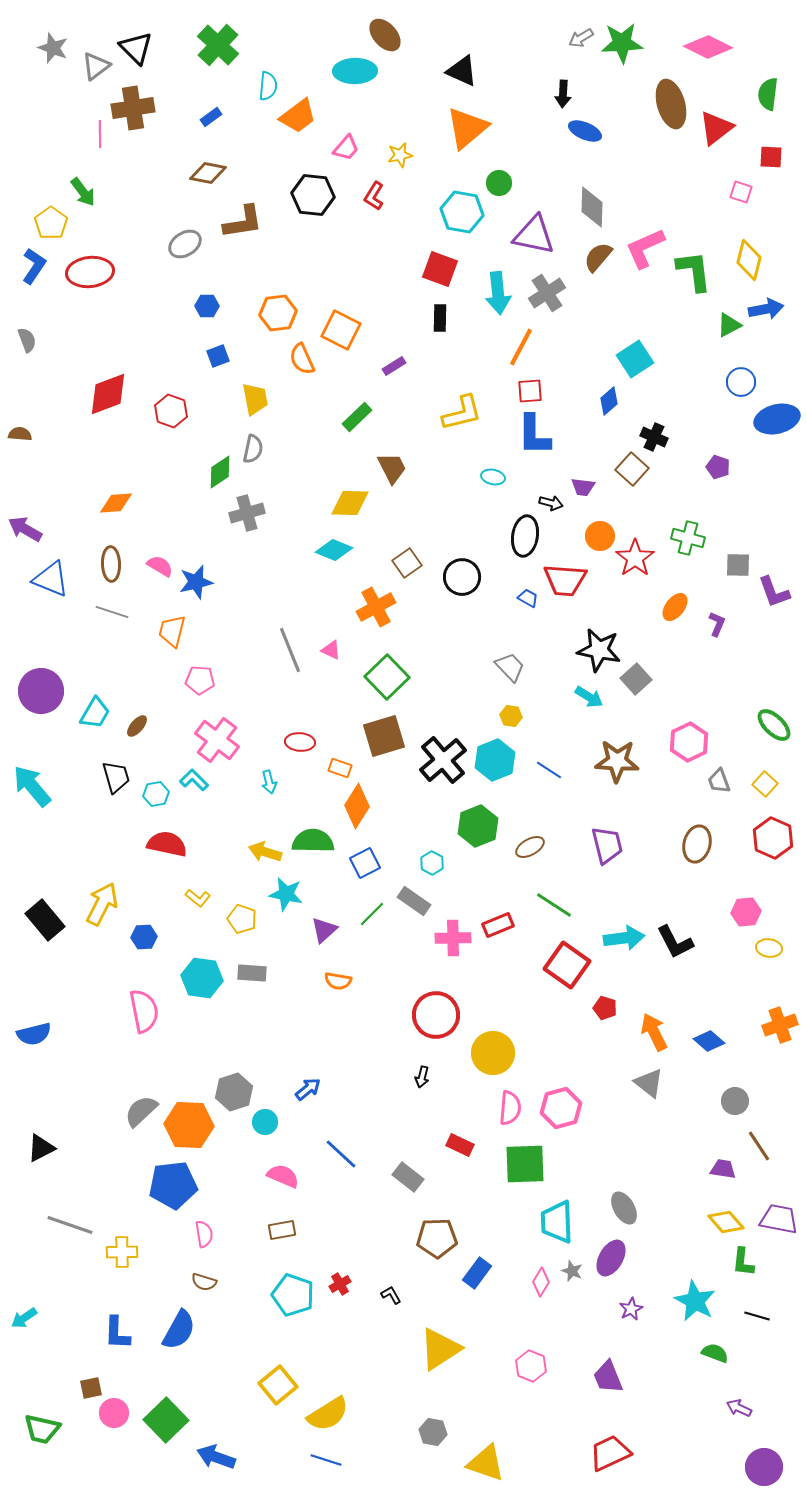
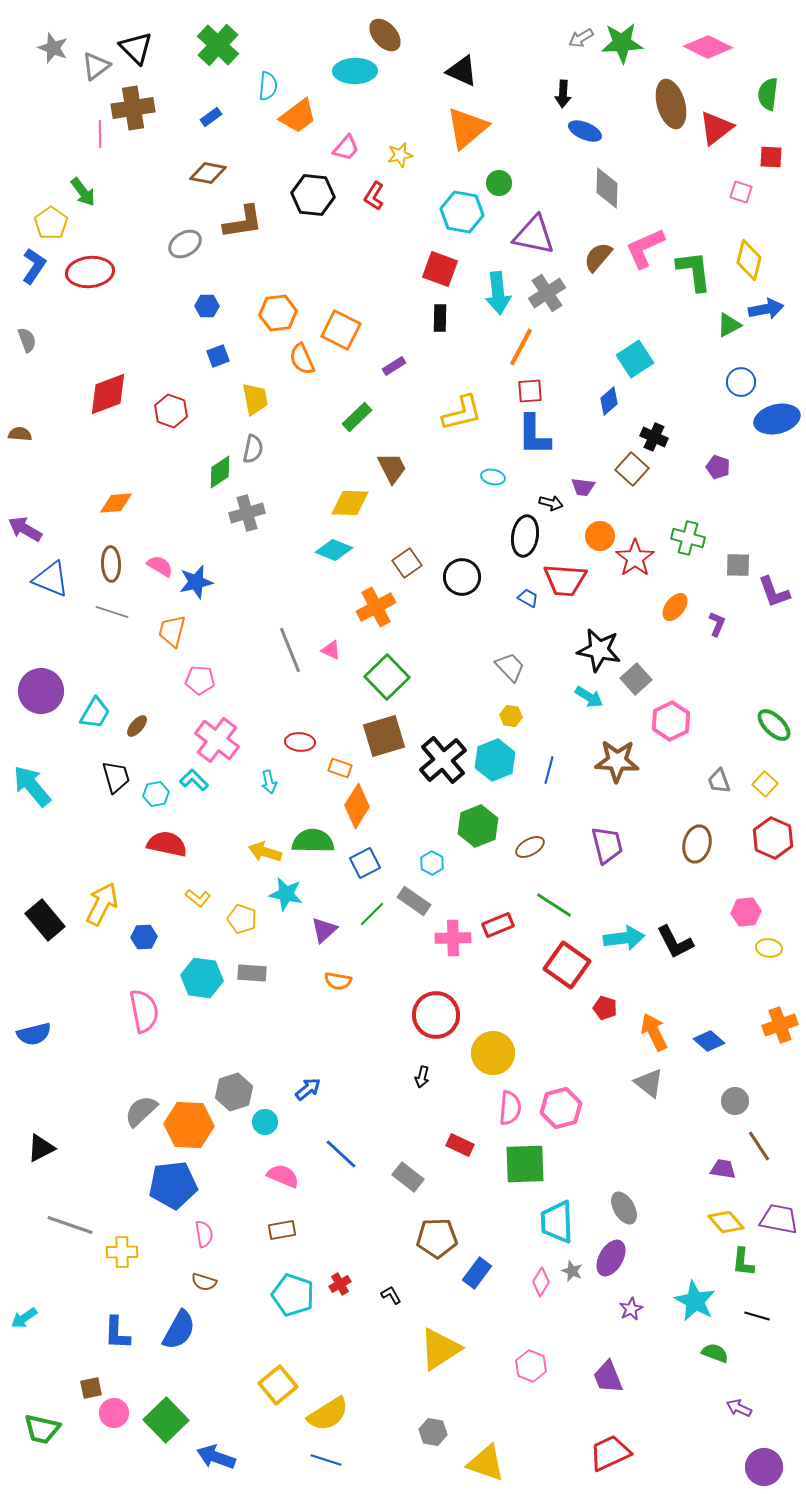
gray diamond at (592, 207): moved 15 px right, 19 px up
pink hexagon at (689, 742): moved 18 px left, 21 px up
blue line at (549, 770): rotated 72 degrees clockwise
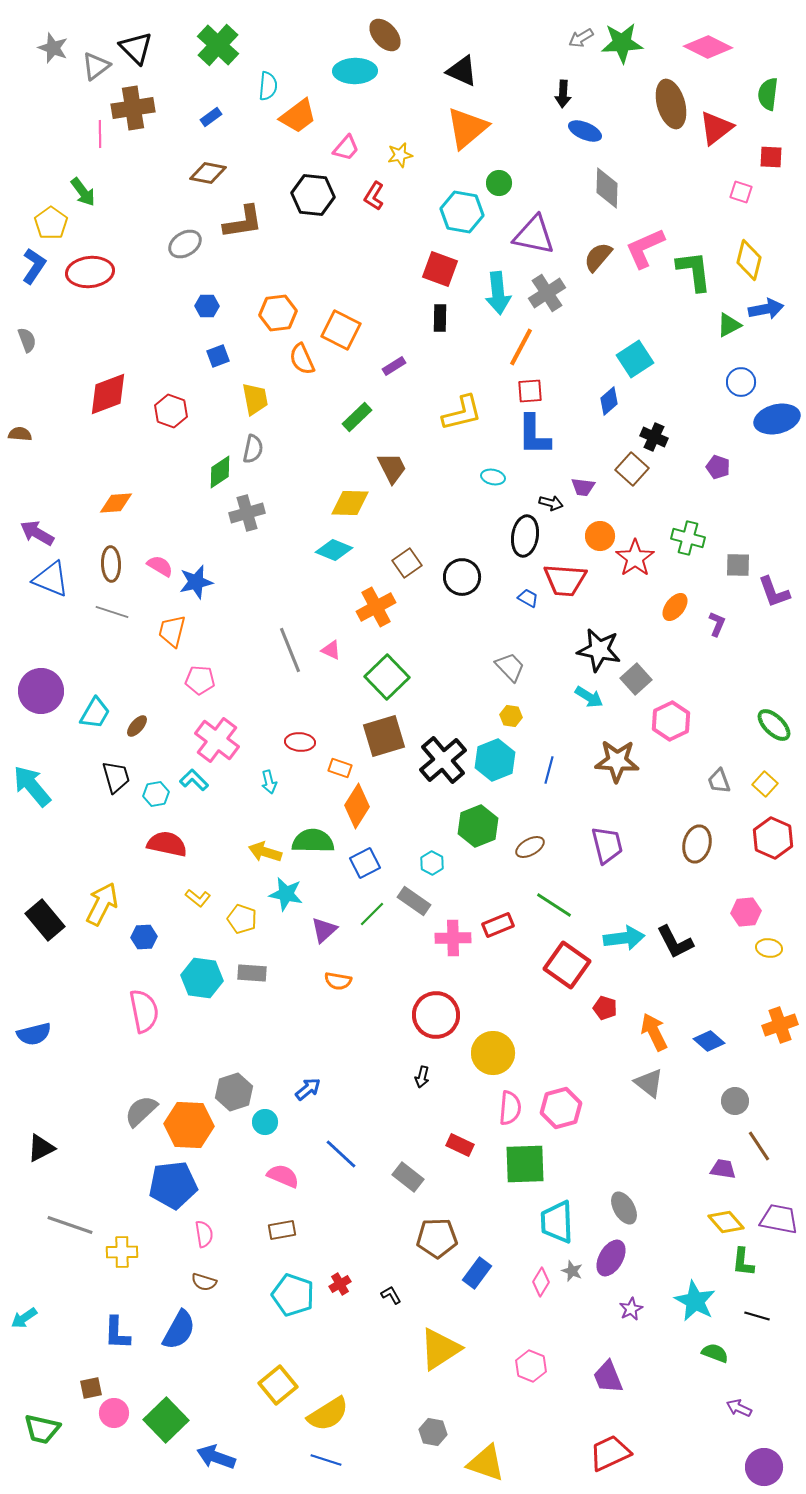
purple arrow at (25, 529): moved 12 px right, 4 px down
